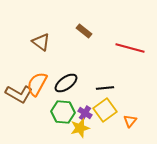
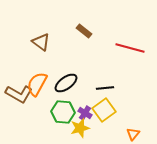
yellow square: moved 1 px left
orange triangle: moved 3 px right, 13 px down
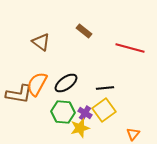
brown L-shape: rotated 20 degrees counterclockwise
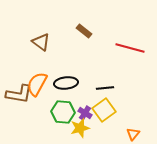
black ellipse: rotated 30 degrees clockwise
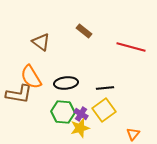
red line: moved 1 px right, 1 px up
orange semicircle: moved 6 px left, 7 px up; rotated 60 degrees counterclockwise
purple cross: moved 4 px left, 1 px down
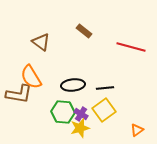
black ellipse: moved 7 px right, 2 px down
orange triangle: moved 4 px right, 4 px up; rotated 16 degrees clockwise
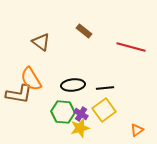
orange semicircle: moved 2 px down
